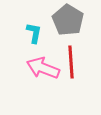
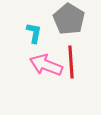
gray pentagon: moved 1 px right, 1 px up
pink arrow: moved 3 px right, 3 px up
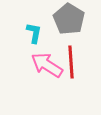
pink arrow: moved 1 px right; rotated 12 degrees clockwise
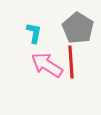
gray pentagon: moved 9 px right, 9 px down
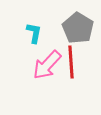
pink arrow: rotated 80 degrees counterclockwise
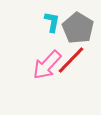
cyan L-shape: moved 18 px right, 11 px up
red line: moved 2 px up; rotated 48 degrees clockwise
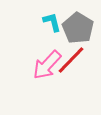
cyan L-shape: rotated 25 degrees counterclockwise
